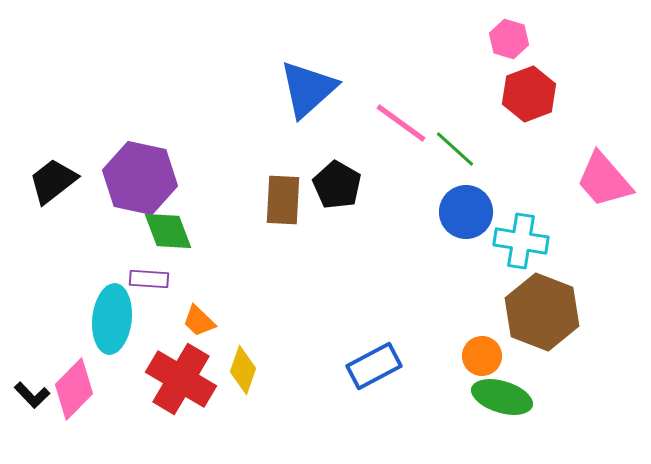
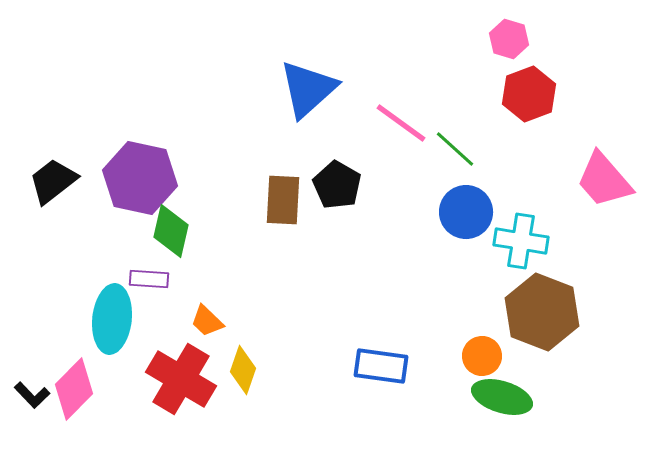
green diamond: moved 3 px right; rotated 34 degrees clockwise
orange trapezoid: moved 8 px right
blue rectangle: moved 7 px right; rotated 36 degrees clockwise
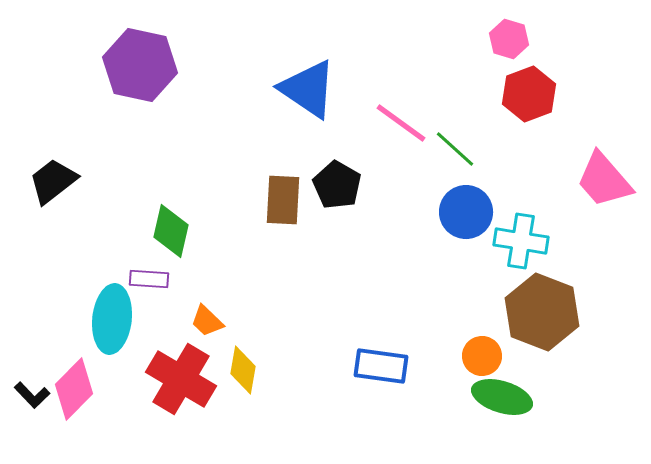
blue triangle: rotated 44 degrees counterclockwise
purple hexagon: moved 113 px up
yellow diamond: rotated 9 degrees counterclockwise
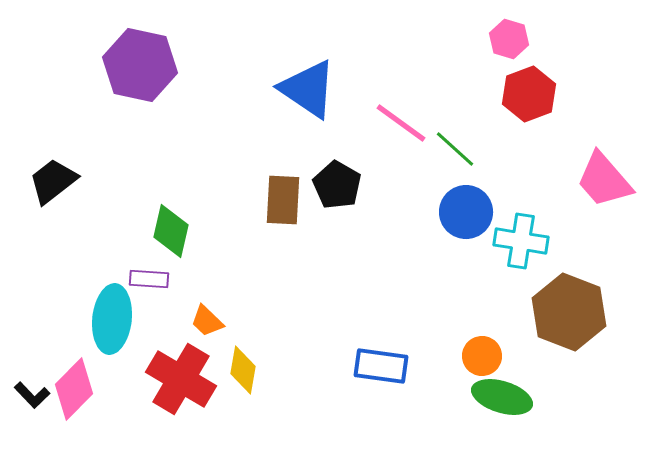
brown hexagon: moved 27 px right
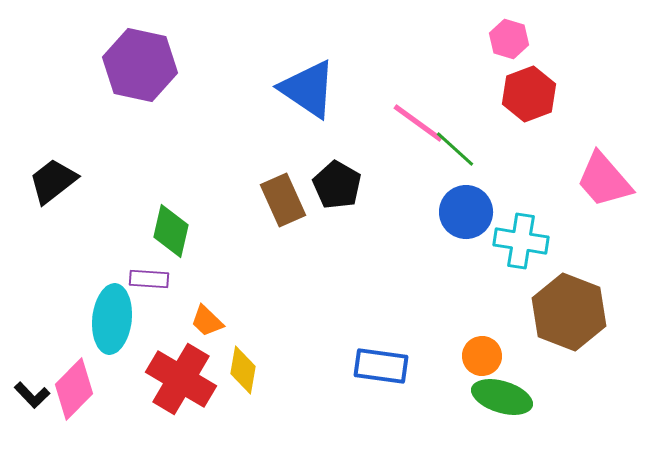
pink line: moved 17 px right
brown rectangle: rotated 27 degrees counterclockwise
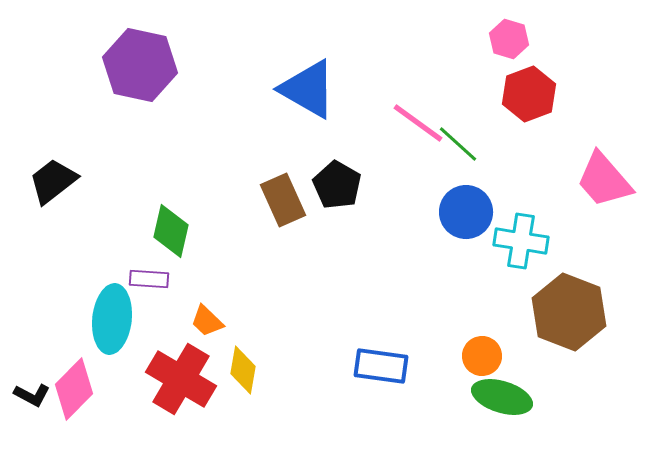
blue triangle: rotated 4 degrees counterclockwise
green line: moved 3 px right, 5 px up
black L-shape: rotated 18 degrees counterclockwise
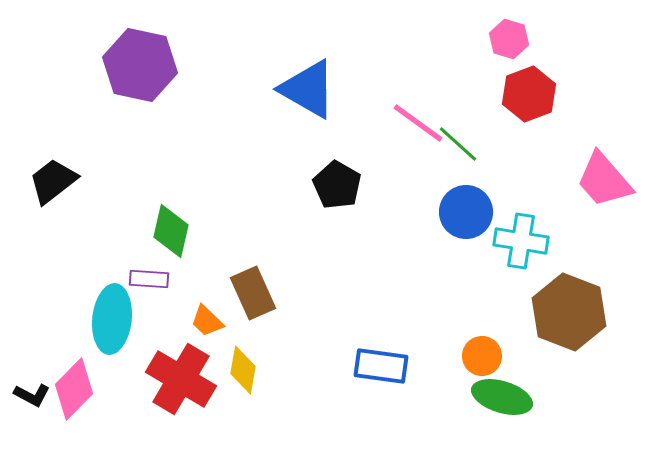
brown rectangle: moved 30 px left, 93 px down
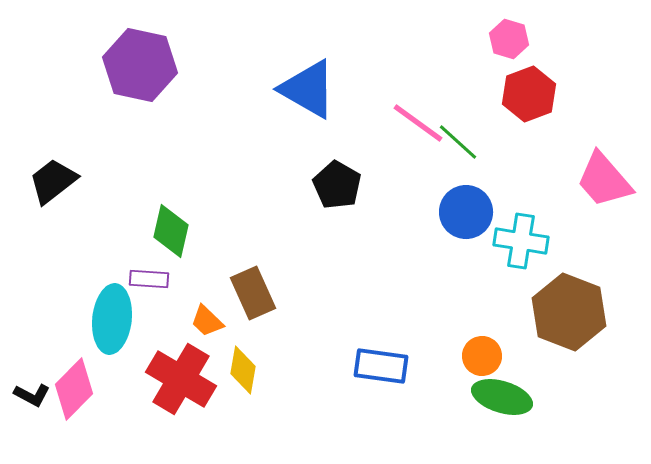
green line: moved 2 px up
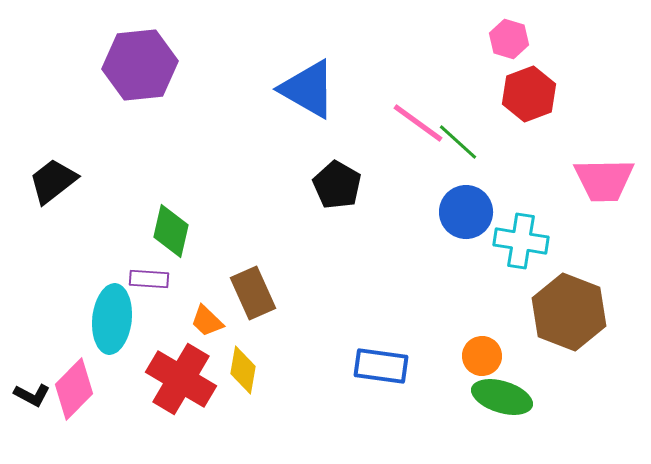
purple hexagon: rotated 18 degrees counterclockwise
pink trapezoid: rotated 50 degrees counterclockwise
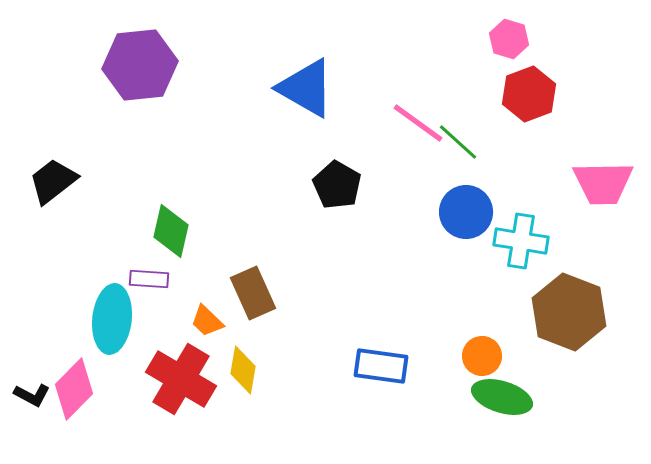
blue triangle: moved 2 px left, 1 px up
pink trapezoid: moved 1 px left, 3 px down
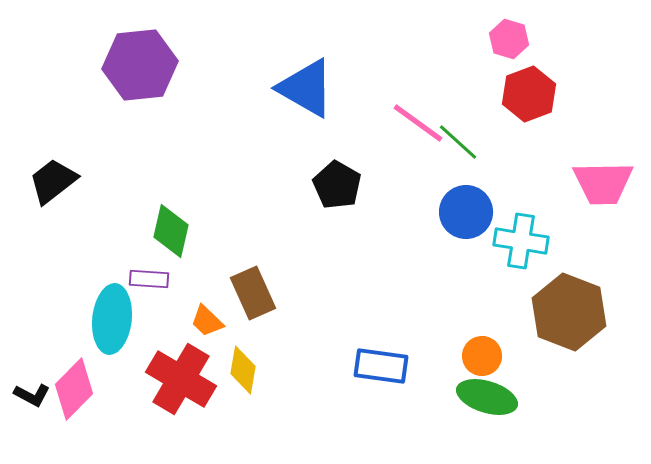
green ellipse: moved 15 px left
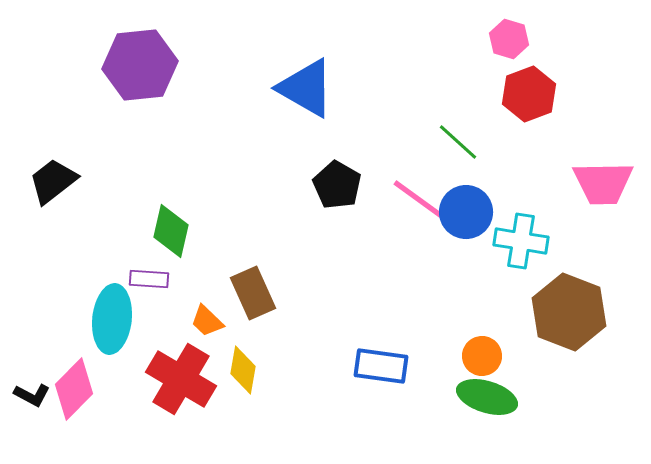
pink line: moved 76 px down
